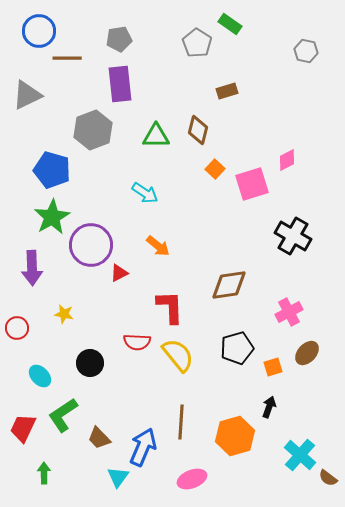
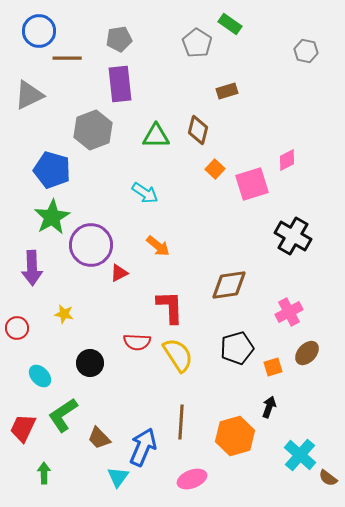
gray triangle at (27, 95): moved 2 px right
yellow semicircle at (178, 355): rotated 6 degrees clockwise
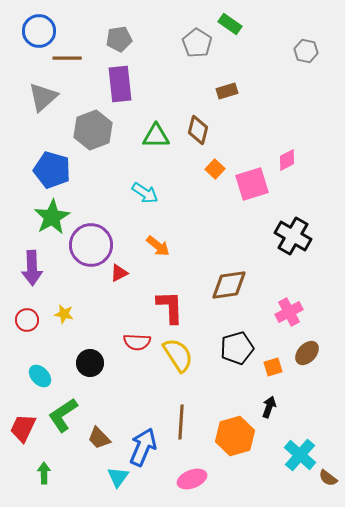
gray triangle at (29, 95): moved 14 px right, 2 px down; rotated 16 degrees counterclockwise
red circle at (17, 328): moved 10 px right, 8 px up
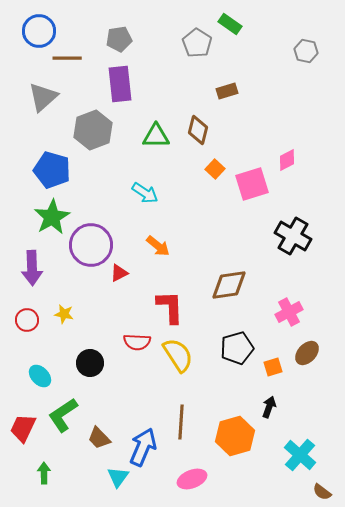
brown semicircle at (328, 478): moved 6 px left, 14 px down
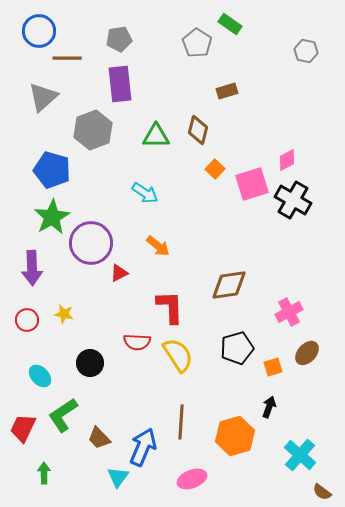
black cross at (293, 236): moved 36 px up
purple circle at (91, 245): moved 2 px up
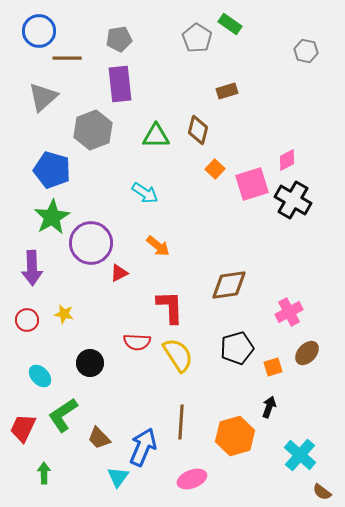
gray pentagon at (197, 43): moved 5 px up
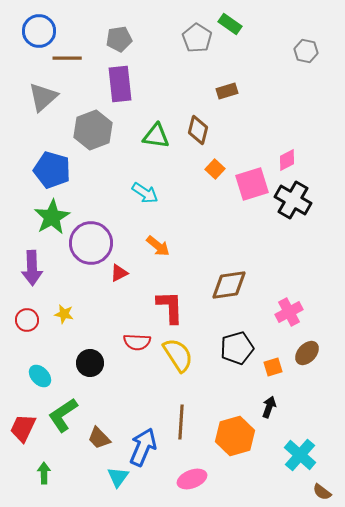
green triangle at (156, 136): rotated 8 degrees clockwise
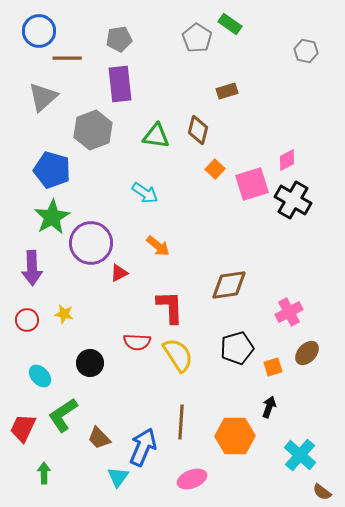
orange hexagon at (235, 436): rotated 15 degrees clockwise
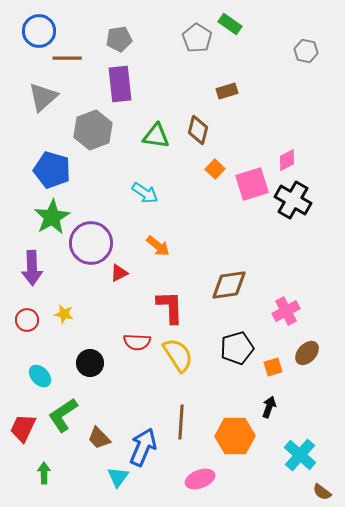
pink cross at (289, 312): moved 3 px left, 1 px up
pink ellipse at (192, 479): moved 8 px right
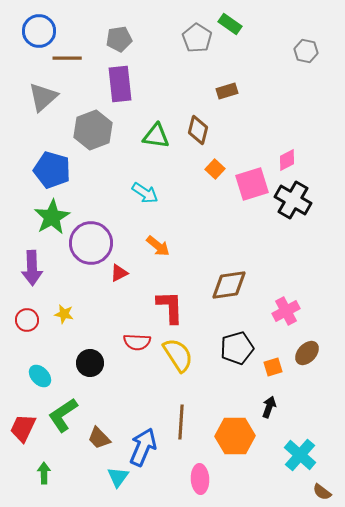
pink ellipse at (200, 479): rotated 72 degrees counterclockwise
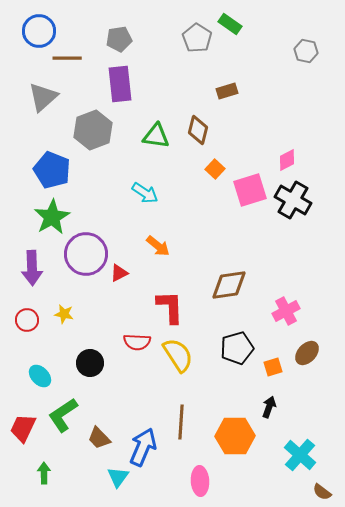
blue pentagon at (52, 170): rotated 6 degrees clockwise
pink square at (252, 184): moved 2 px left, 6 px down
purple circle at (91, 243): moved 5 px left, 11 px down
pink ellipse at (200, 479): moved 2 px down
